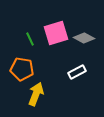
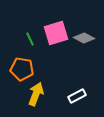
white rectangle: moved 24 px down
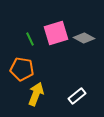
white rectangle: rotated 12 degrees counterclockwise
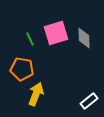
gray diamond: rotated 60 degrees clockwise
white rectangle: moved 12 px right, 5 px down
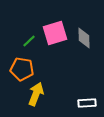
pink square: moved 1 px left
green line: moved 1 px left, 2 px down; rotated 72 degrees clockwise
white rectangle: moved 2 px left, 2 px down; rotated 36 degrees clockwise
